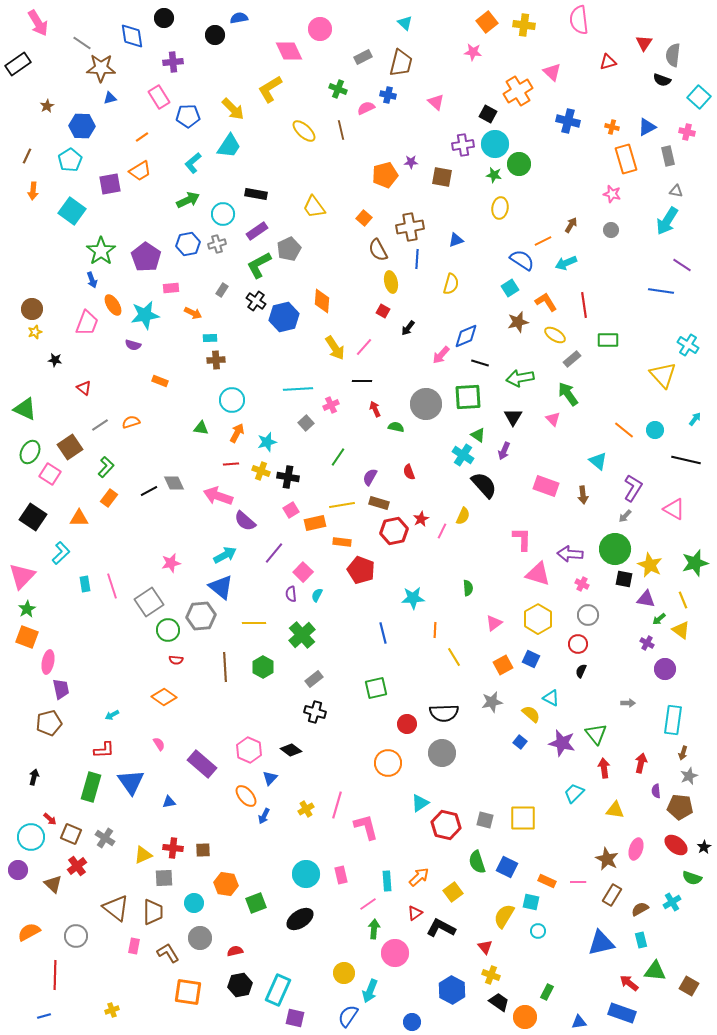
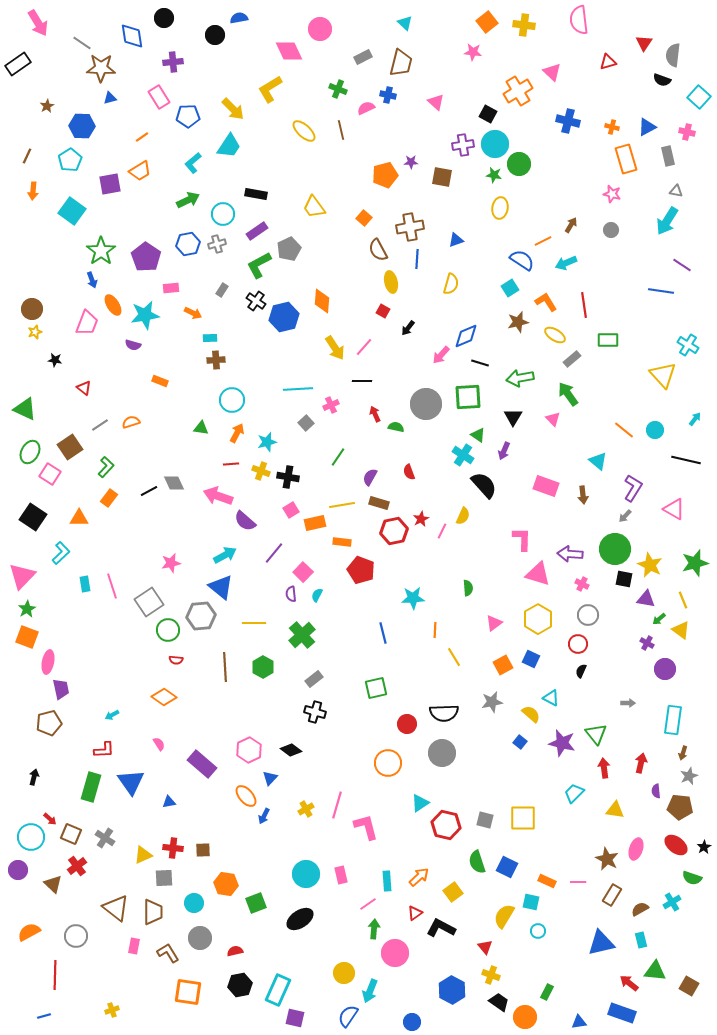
red arrow at (375, 409): moved 5 px down
pink hexagon at (249, 750): rotated 10 degrees clockwise
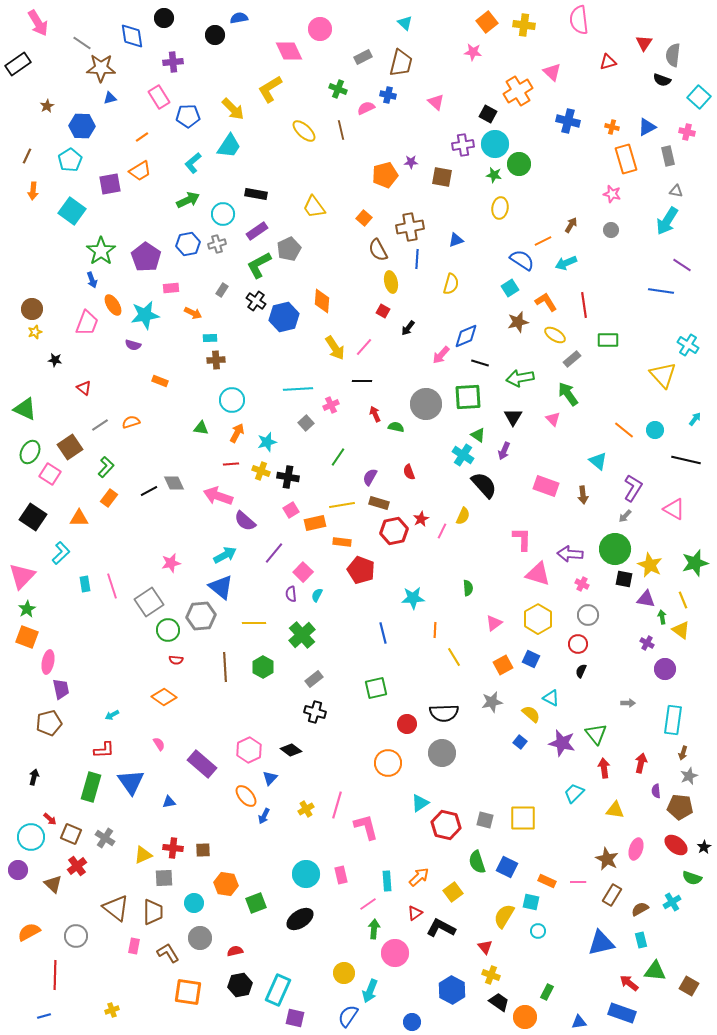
green arrow at (659, 619): moved 3 px right, 2 px up; rotated 120 degrees clockwise
